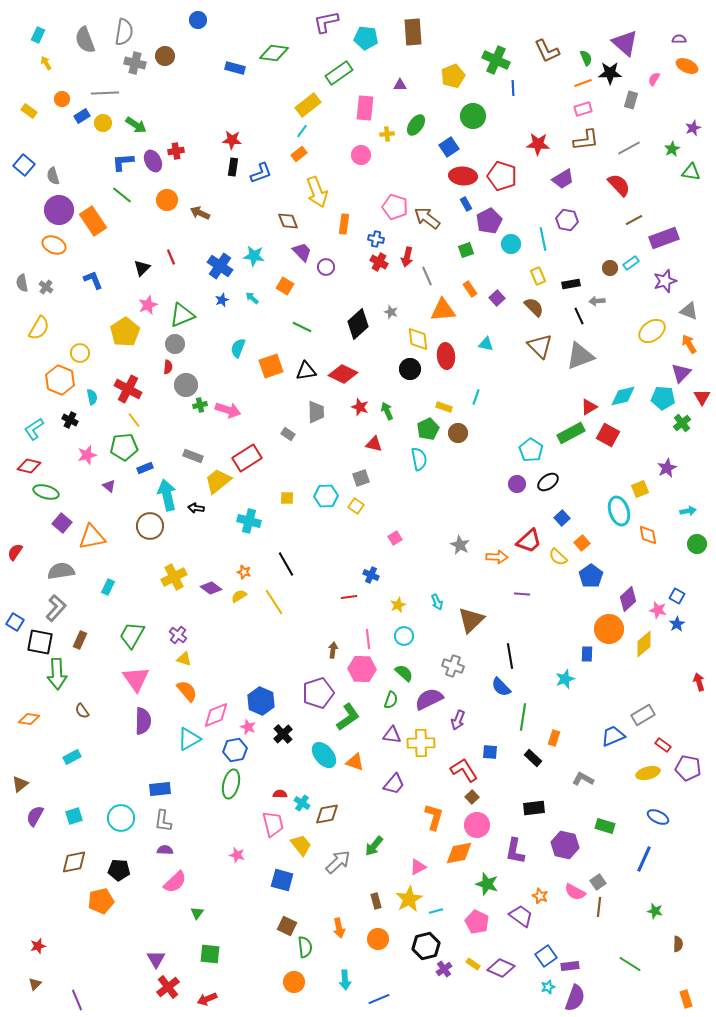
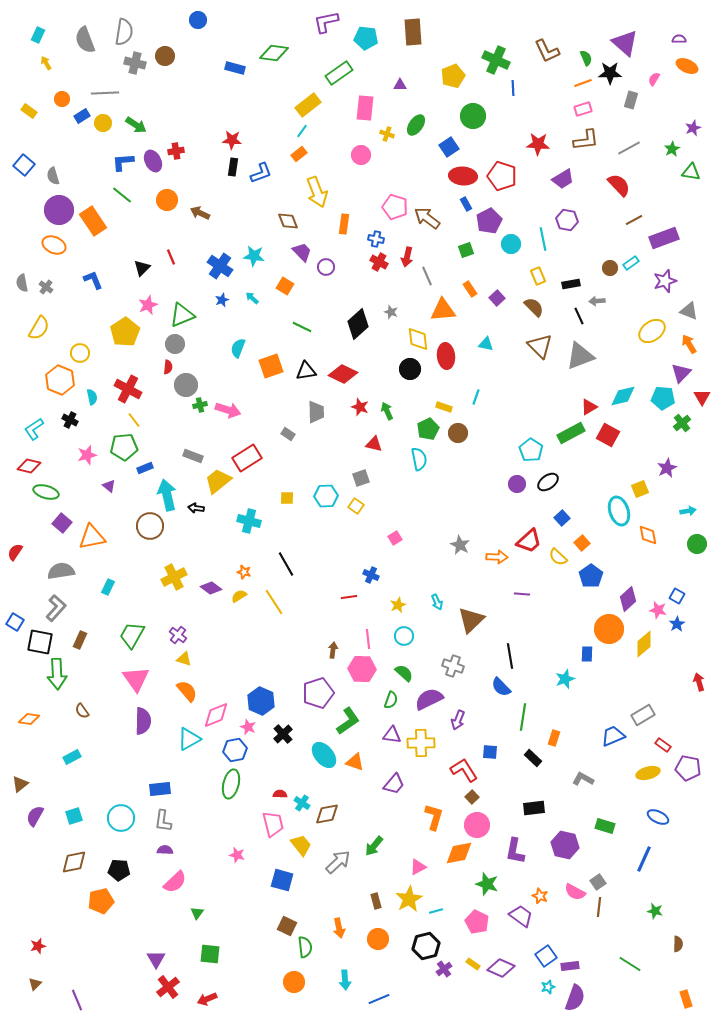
yellow cross at (387, 134): rotated 24 degrees clockwise
green L-shape at (348, 717): moved 4 px down
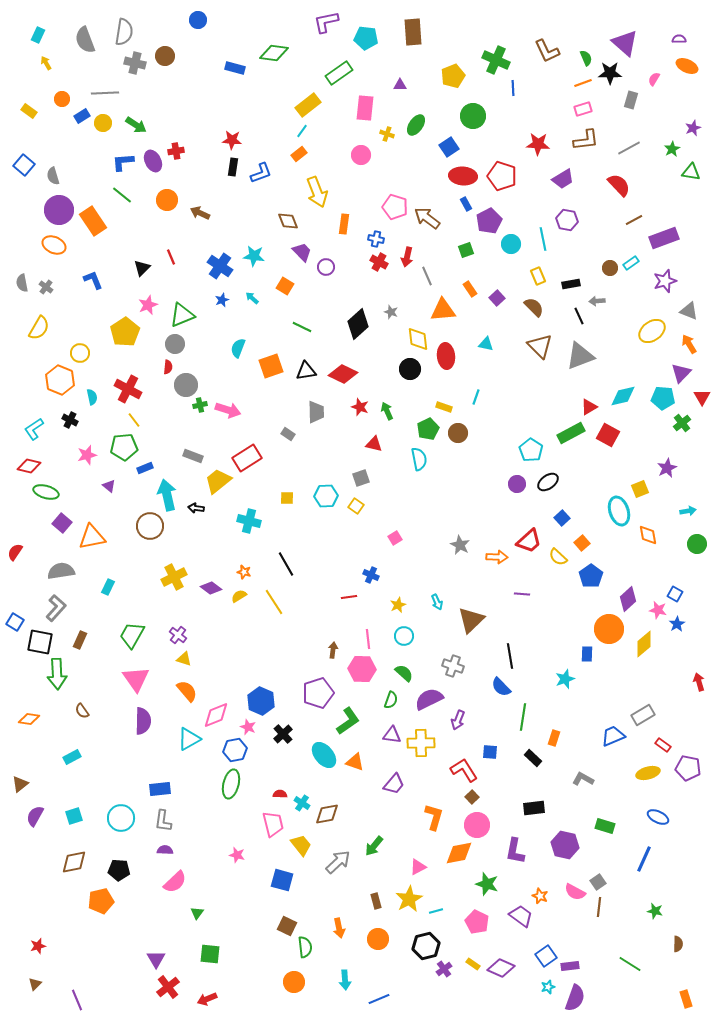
blue square at (677, 596): moved 2 px left, 2 px up
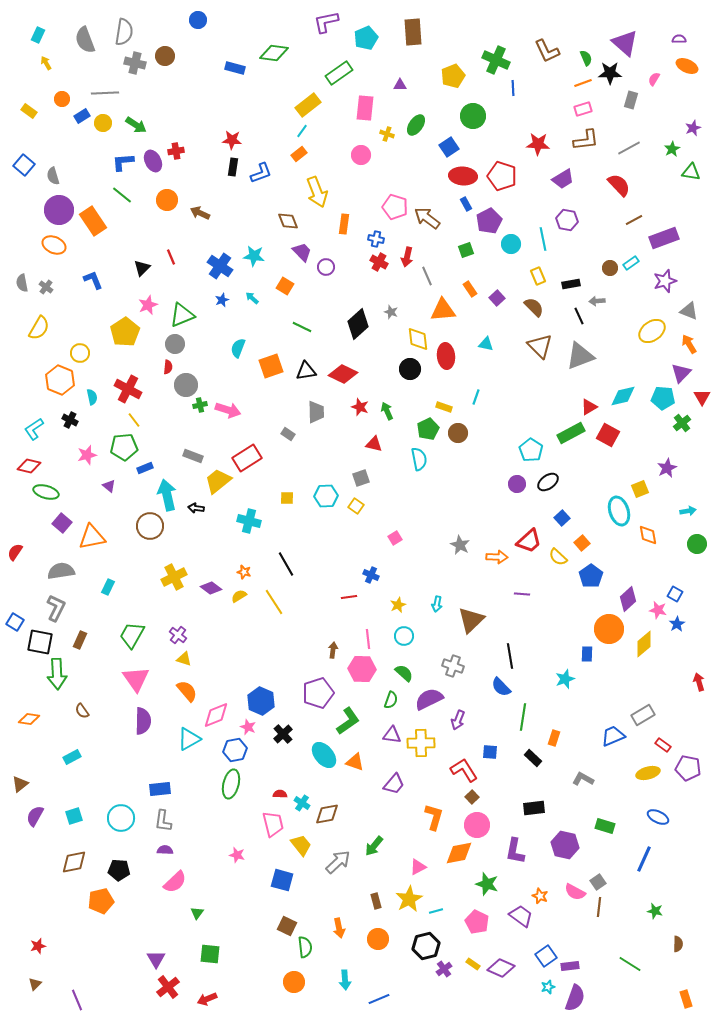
cyan pentagon at (366, 38): rotated 30 degrees counterclockwise
cyan arrow at (437, 602): moved 2 px down; rotated 35 degrees clockwise
gray L-shape at (56, 608): rotated 16 degrees counterclockwise
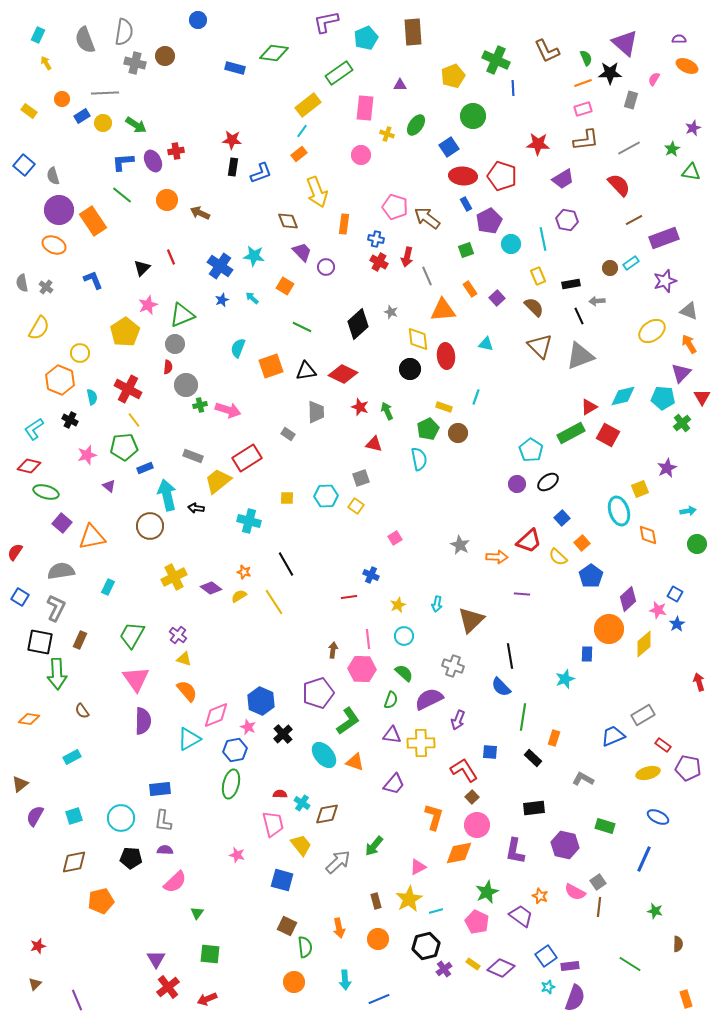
blue square at (15, 622): moved 5 px right, 25 px up
black pentagon at (119, 870): moved 12 px right, 12 px up
green star at (487, 884): moved 8 px down; rotated 30 degrees clockwise
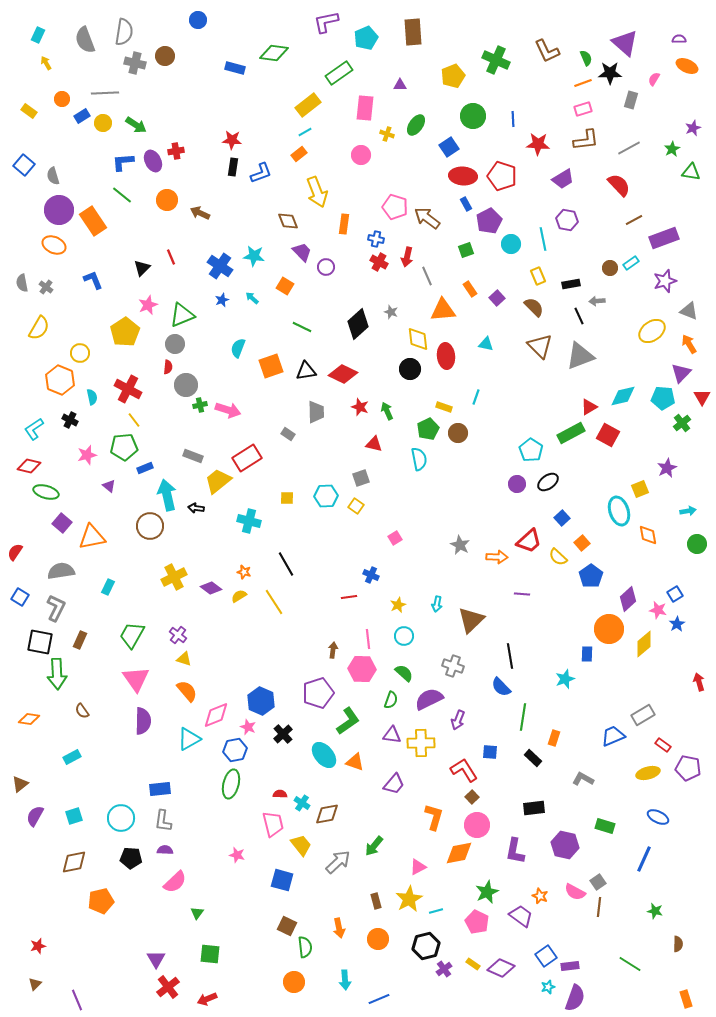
blue line at (513, 88): moved 31 px down
cyan line at (302, 131): moved 3 px right, 1 px down; rotated 24 degrees clockwise
blue square at (675, 594): rotated 28 degrees clockwise
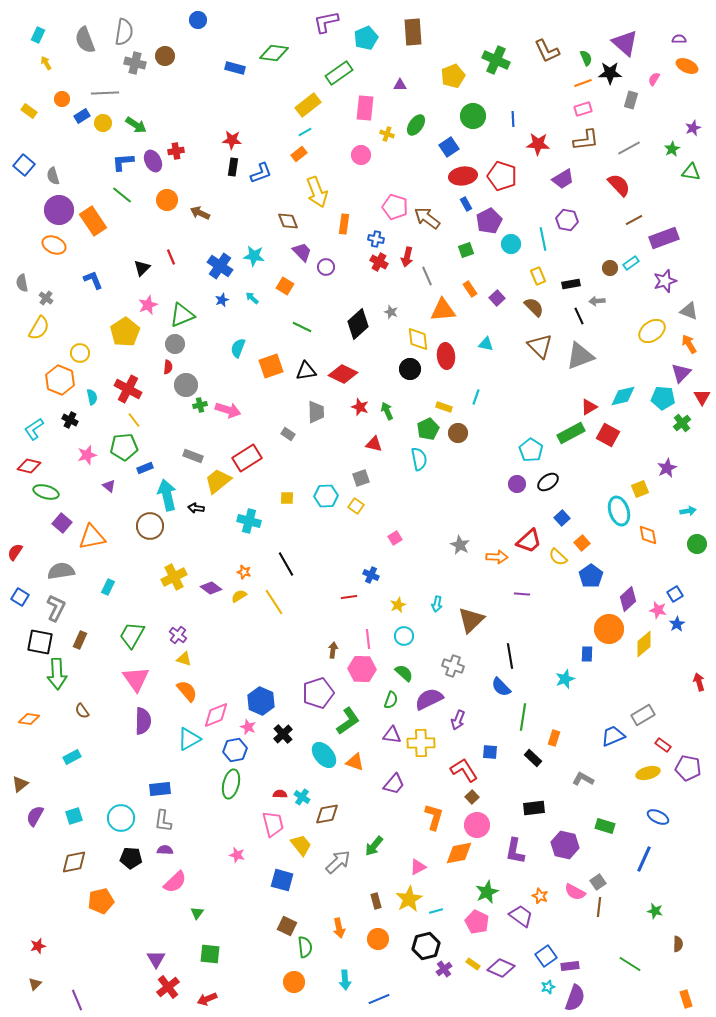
red ellipse at (463, 176): rotated 12 degrees counterclockwise
gray cross at (46, 287): moved 11 px down
cyan cross at (302, 803): moved 6 px up
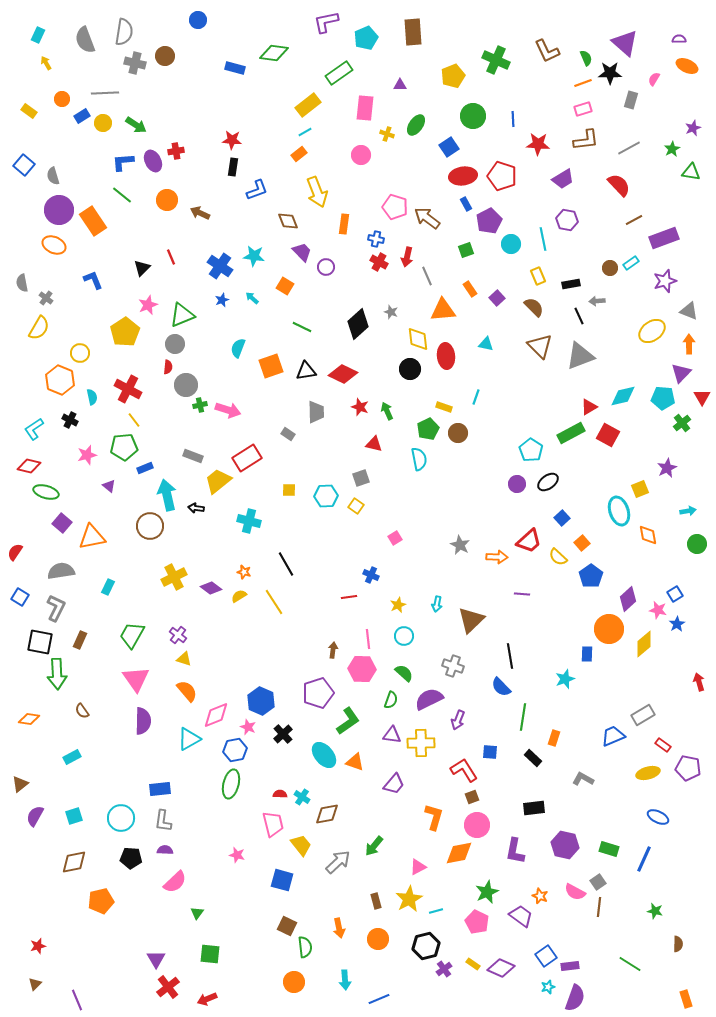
blue L-shape at (261, 173): moved 4 px left, 17 px down
orange arrow at (689, 344): rotated 30 degrees clockwise
yellow square at (287, 498): moved 2 px right, 8 px up
brown square at (472, 797): rotated 24 degrees clockwise
green rectangle at (605, 826): moved 4 px right, 23 px down
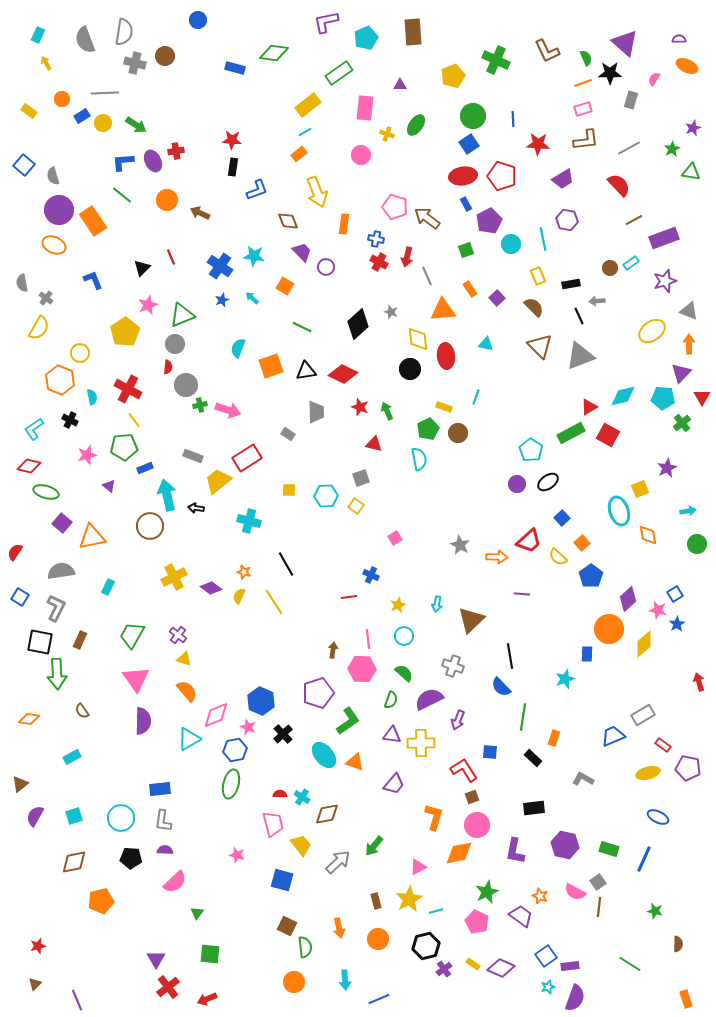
blue square at (449, 147): moved 20 px right, 3 px up
yellow semicircle at (239, 596): rotated 35 degrees counterclockwise
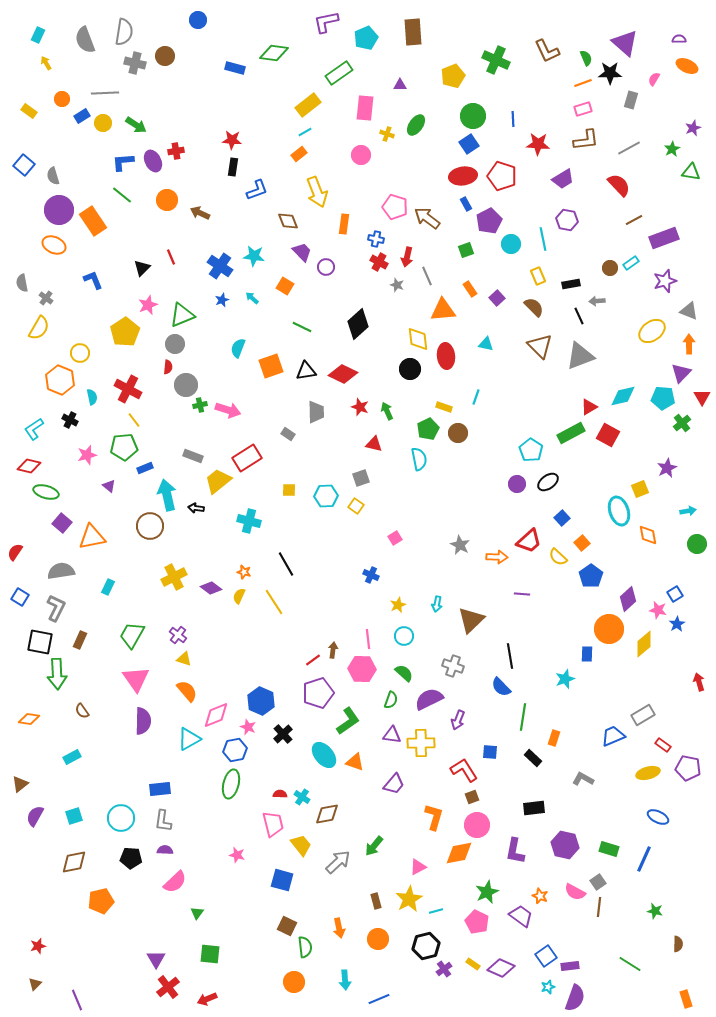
gray star at (391, 312): moved 6 px right, 27 px up
red line at (349, 597): moved 36 px left, 63 px down; rotated 28 degrees counterclockwise
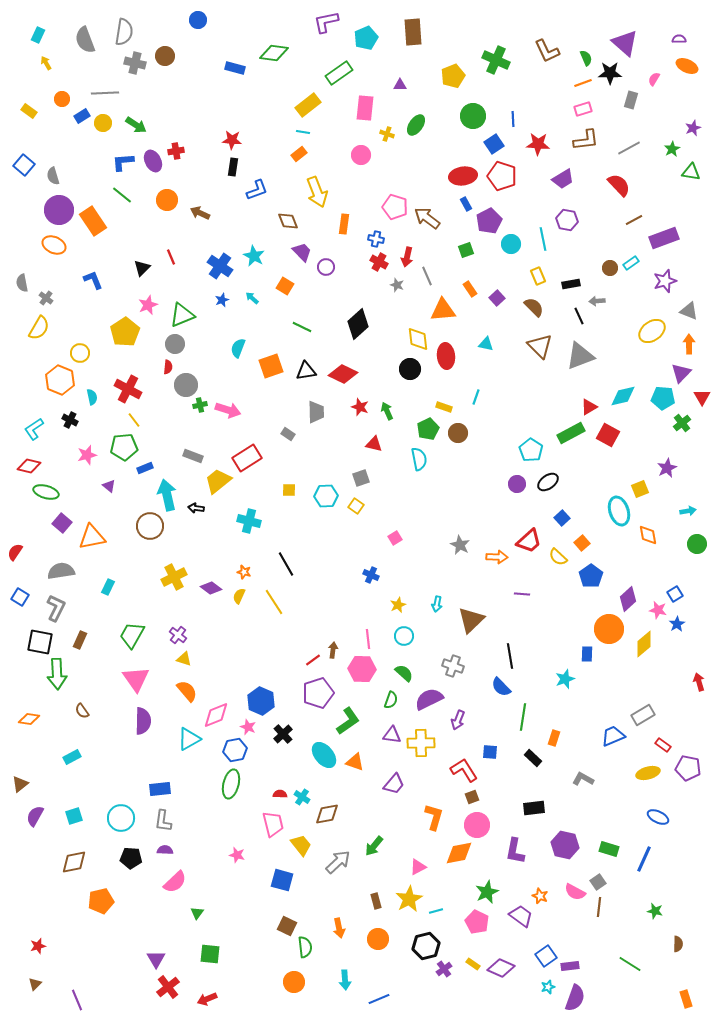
cyan line at (305, 132): moved 2 px left; rotated 40 degrees clockwise
blue square at (469, 144): moved 25 px right
cyan star at (254, 256): rotated 20 degrees clockwise
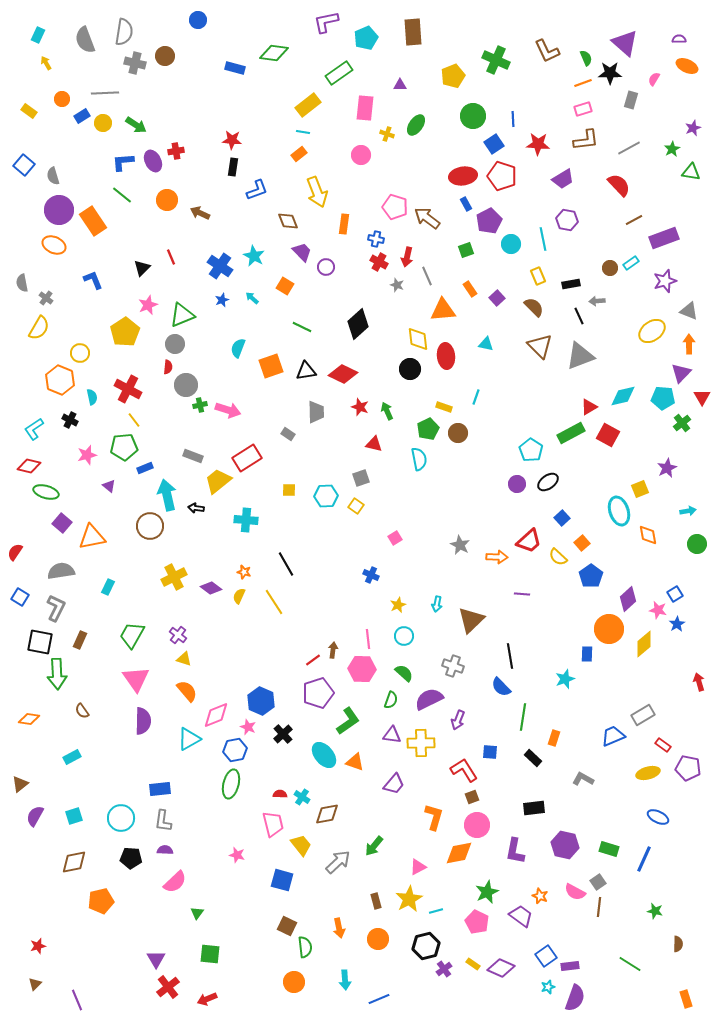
cyan cross at (249, 521): moved 3 px left, 1 px up; rotated 10 degrees counterclockwise
